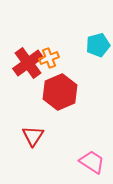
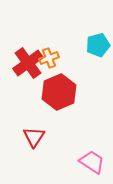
red hexagon: moved 1 px left
red triangle: moved 1 px right, 1 px down
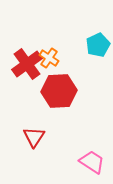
cyan pentagon: rotated 10 degrees counterclockwise
orange cross: rotated 36 degrees counterclockwise
red cross: moved 1 px left, 1 px down
red hexagon: moved 1 px up; rotated 20 degrees clockwise
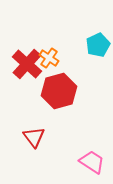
red cross: rotated 12 degrees counterclockwise
red hexagon: rotated 12 degrees counterclockwise
red triangle: rotated 10 degrees counterclockwise
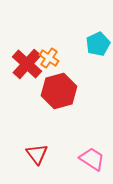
cyan pentagon: moved 1 px up
red triangle: moved 3 px right, 17 px down
pink trapezoid: moved 3 px up
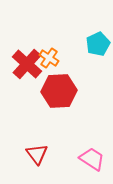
red hexagon: rotated 12 degrees clockwise
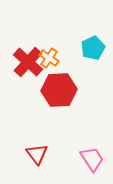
cyan pentagon: moved 5 px left, 4 px down
red cross: moved 1 px right, 2 px up
red hexagon: moved 1 px up
pink trapezoid: rotated 24 degrees clockwise
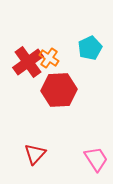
cyan pentagon: moved 3 px left
red cross: rotated 12 degrees clockwise
red triangle: moved 2 px left; rotated 20 degrees clockwise
pink trapezoid: moved 4 px right
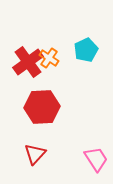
cyan pentagon: moved 4 px left, 2 px down
red hexagon: moved 17 px left, 17 px down
